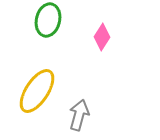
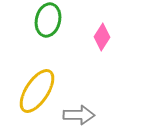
gray arrow: rotated 76 degrees clockwise
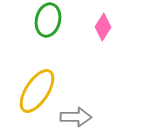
pink diamond: moved 1 px right, 10 px up
gray arrow: moved 3 px left, 2 px down
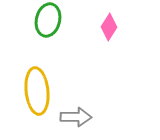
pink diamond: moved 6 px right
yellow ellipse: rotated 39 degrees counterclockwise
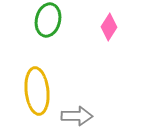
gray arrow: moved 1 px right, 1 px up
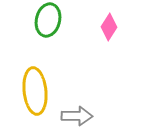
yellow ellipse: moved 2 px left
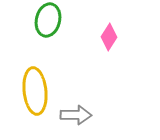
pink diamond: moved 10 px down
gray arrow: moved 1 px left, 1 px up
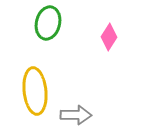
green ellipse: moved 3 px down
